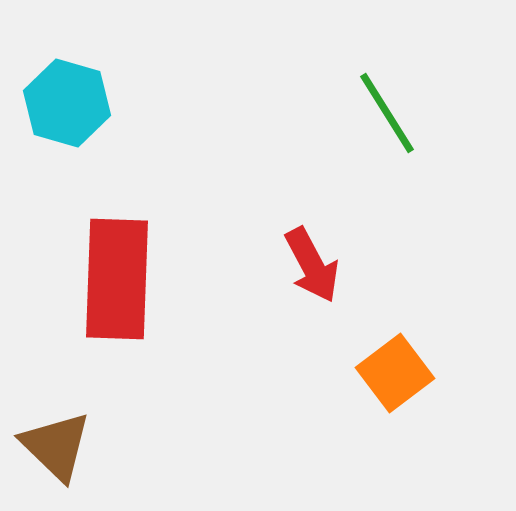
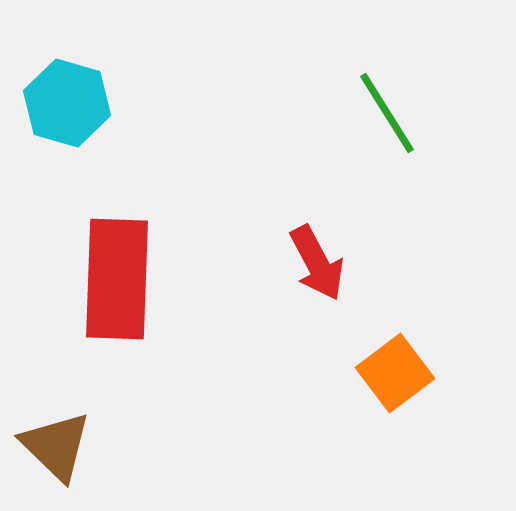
red arrow: moved 5 px right, 2 px up
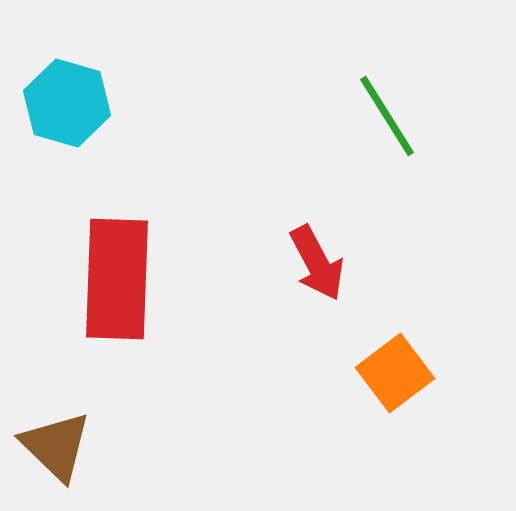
green line: moved 3 px down
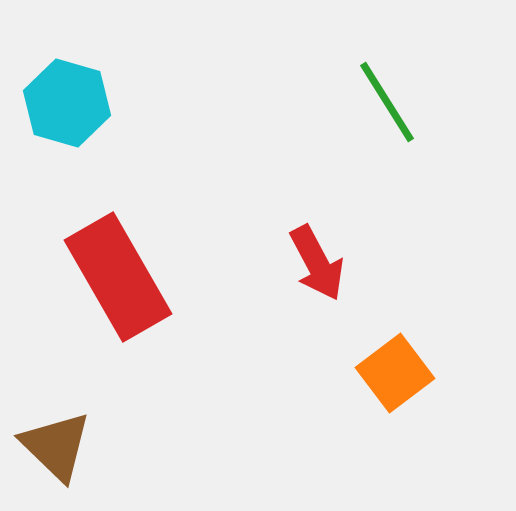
green line: moved 14 px up
red rectangle: moved 1 px right, 2 px up; rotated 32 degrees counterclockwise
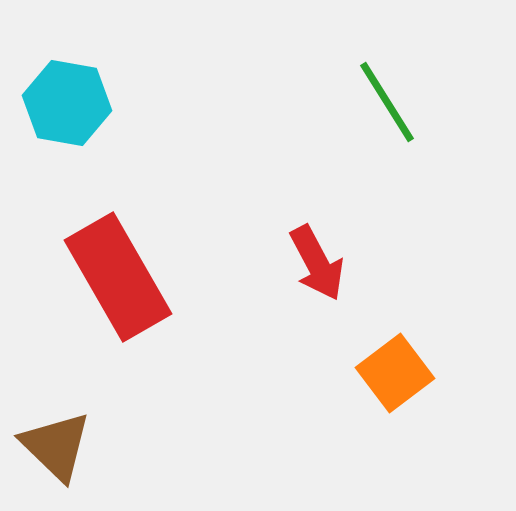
cyan hexagon: rotated 6 degrees counterclockwise
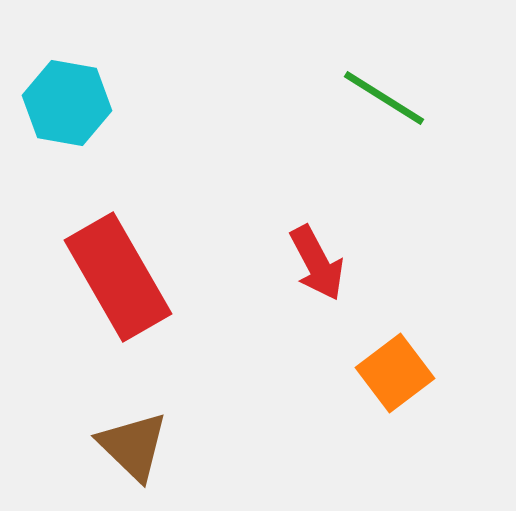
green line: moved 3 px left, 4 px up; rotated 26 degrees counterclockwise
brown triangle: moved 77 px right
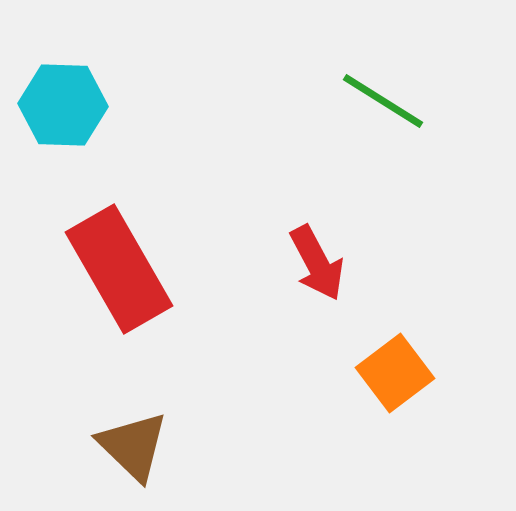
green line: moved 1 px left, 3 px down
cyan hexagon: moved 4 px left, 2 px down; rotated 8 degrees counterclockwise
red rectangle: moved 1 px right, 8 px up
